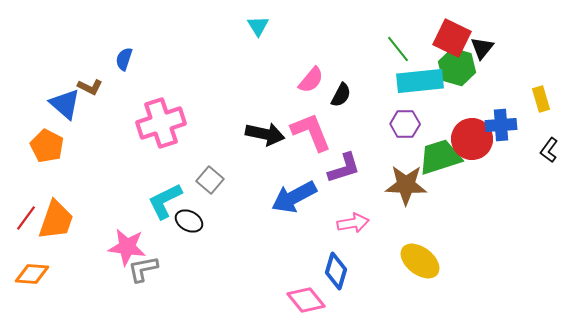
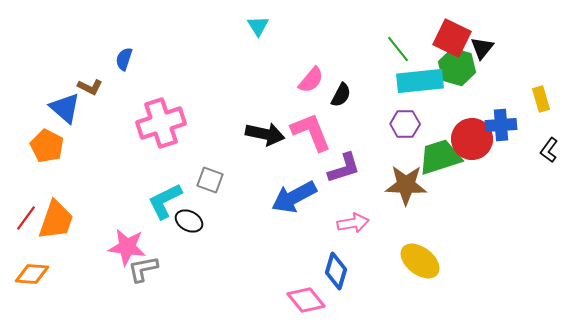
blue triangle: moved 4 px down
gray square: rotated 20 degrees counterclockwise
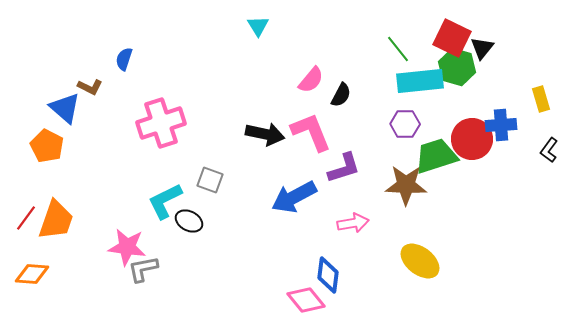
green trapezoid: moved 4 px left, 1 px up
blue diamond: moved 8 px left, 4 px down; rotated 9 degrees counterclockwise
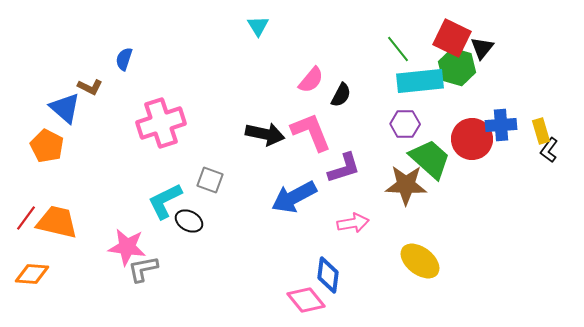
yellow rectangle: moved 32 px down
green trapezoid: moved 6 px left, 3 px down; rotated 60 degrees clockwise
orange trapezoid: moved 1 px right, 2 px down; rotated 96 degrees counterclockwise
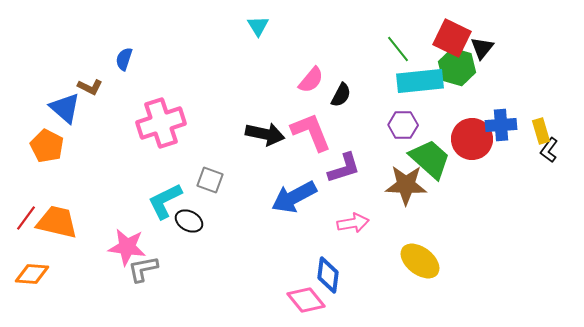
purple hexagon: moved 2 px left, 1 px down
